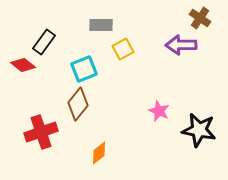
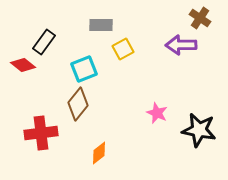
pink star: moved 2 px left, 2 px down
red cross: moved 1 px down; rotated 12 degrees clockwise
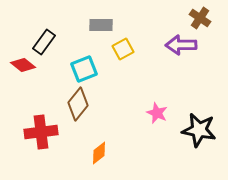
red cross: moved 1 px up
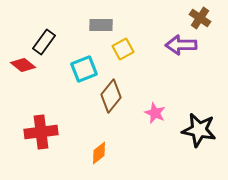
brown diamond: moved 33 px right, 8 px up
pink star: moved 2 px left
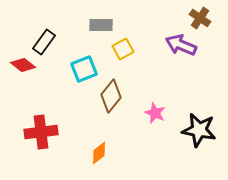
purple arrow: rotated 24 degrees clockwise
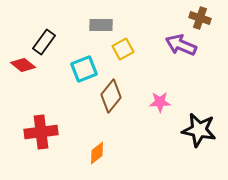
brown cross: rotated 15 degrees counterclockwise
pink star: moved 5 px right, 11 px up; rotated 25 degrees counterclockwise
orange diamond: moved 2 px left
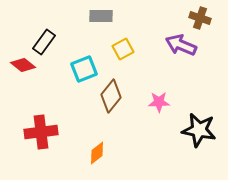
gray rectangle: moved 9 px up
pink star: moved 1 px left
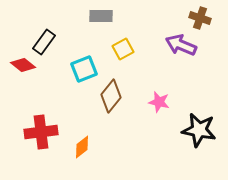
pink star: rotated 15 degrees clockwise
orange diamond: moved 15 px left, 6 px up
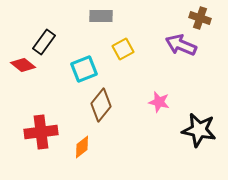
brown diamond: moved 10 px left, 9 px down
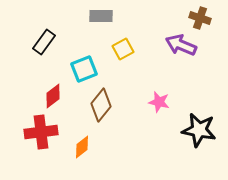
red diamond: moved 30 px right, 31 px down; rotated 75 degrees counterclockwise
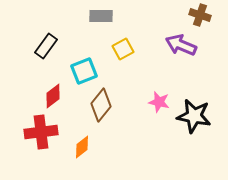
brown cross: moved 3 px up
black rectangle: moved 2 px right, 4 px down
cyan square: moved 2 px down
black star: moved 5 px left, 14 px up
